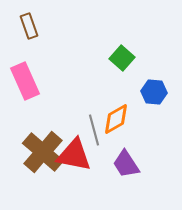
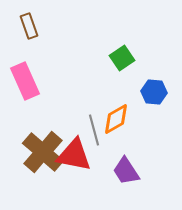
green square: rotated 15 degrees clockwise
purple trapezoid: moved 7 px down
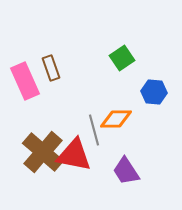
brown rectangle: moved 22 px right, 42 px down
orange diamond: rotated 28 degrees clockwise
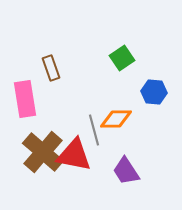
pink rectangle: moved 18 px down; rotated 15 degrees clockwise
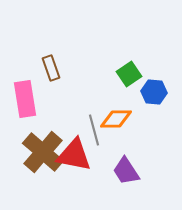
green square: moved 7 px right, 16 px down
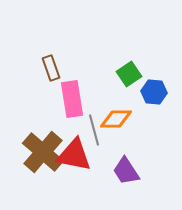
pink rectangle: moved 47 px right
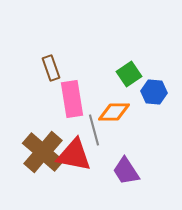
orange diamond: moved 2 px left, 7 px up
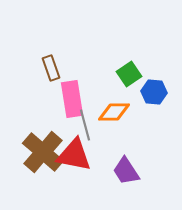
gray line: moved 9 px left, 5 px up
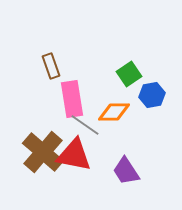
brown rectangle: moved 2 px up
blue hexagon: moved 2 px left, 3 px down; rotated 15 degrees counterclockwise
gray line: rotated 40 degrees counterclockwise
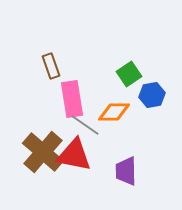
purple trapezoid: rotated 32 degrees clockwise
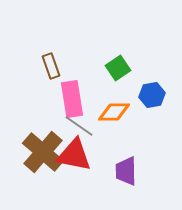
green square: moved 11 px left, 6 px up
gray line: moved 6 px left, 1 px down
